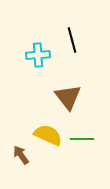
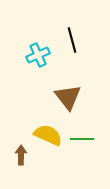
cyan cross: rotated 20 degrees counterclockwise
brown arrow: rotated 36 degrees clockwise
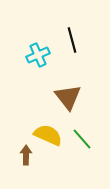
green line: rotated 50 degrees clockwise
brown arrow: moved 5 px right
